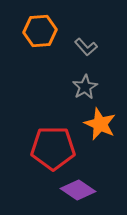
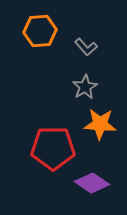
orange star: rotated 20 degrees counterclockwise
purple diamond: moved 14 px right, 7 px up
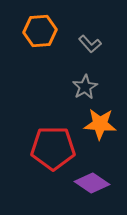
gray L-shape: moved 4 px right, 3 px up
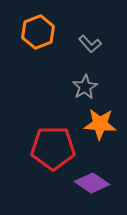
orange hexagon: moved 2 px left, 1 px down; rotated 16 degrees counterclockwise
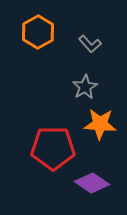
orange hexagon: rotated 8 degrees counterclockwise
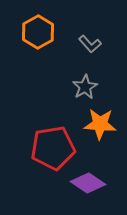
red pentagon: rotated 9 degrees counterclockwise
purple diamond: moved 4 px left
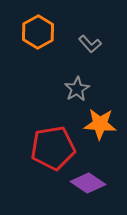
gray star: moved 8 px left, 2 px down
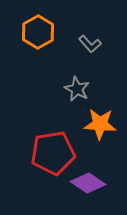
gray star: rotated 15 degrees counterclockwise
red pentagon: moved 5 px down
